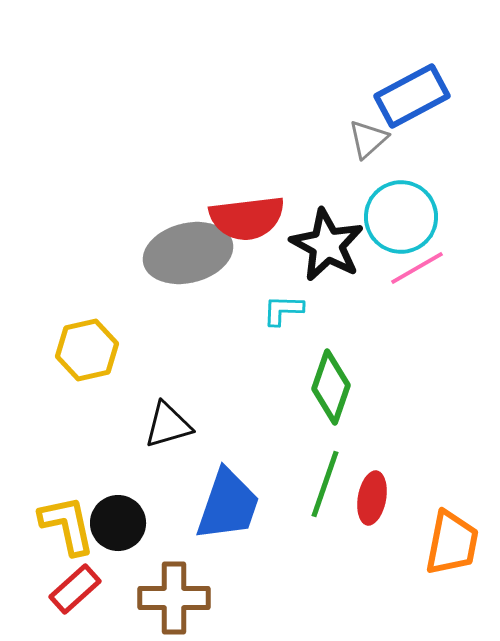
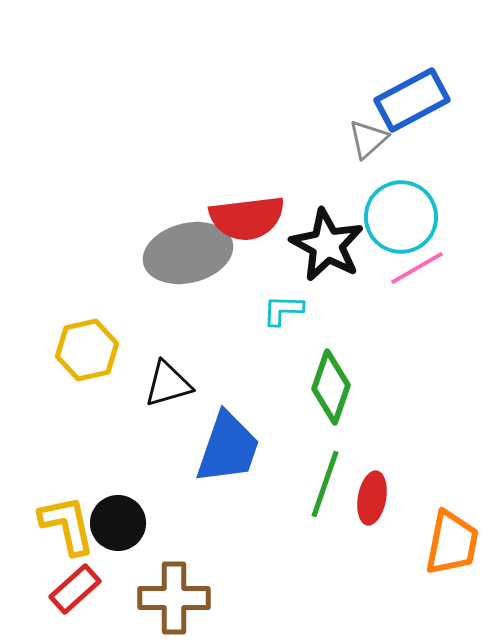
blue rectangle: moved 4 px down
black triangle: moved 41 px up
blue trapezoid: moved 57 px up
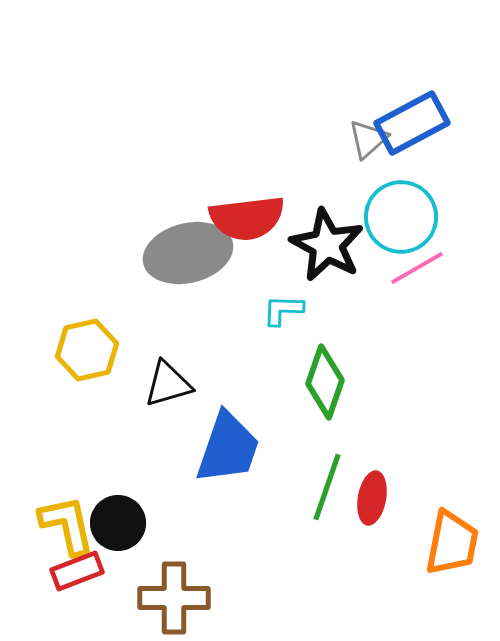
blue rectangle: moved 23 px down
green diamond: moved 6 px left, 5 px up
green line: moved 2 px right, 3 px down
red rectangle: moved 2 px right, 18 px up; rotated 21 degrees clockwise
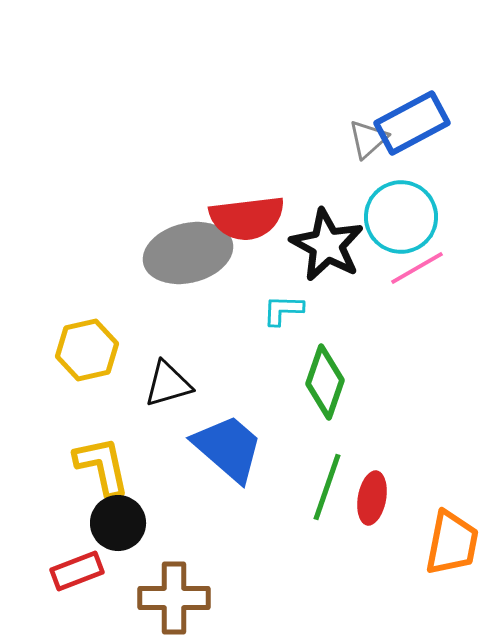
blue trapezoid: rotated 68 degrees counterclockwise
yellow L-shape: moved 35 px right, 59 px up
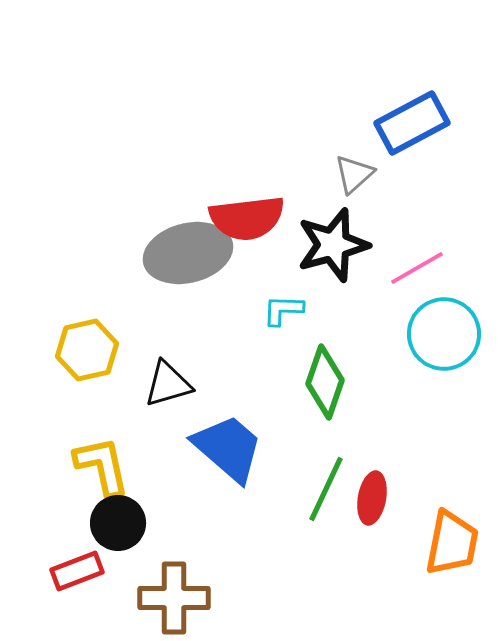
gray triangle: moved 14 px left, 35 px down
cyan circle: moved 43 px right, 117 px down
black star: moved 6 px right; rotated 28 degrees clockwise
green line: moved 1 px left, 2 px down; rotated 6 degrees clockwise
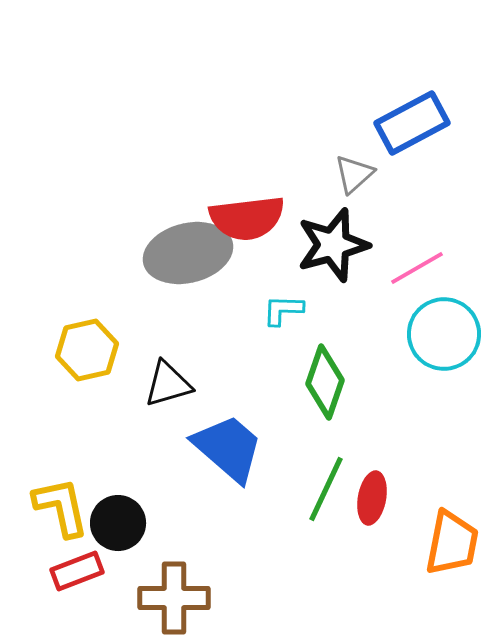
yellow L-shape: moved 41 px left, 41 px down
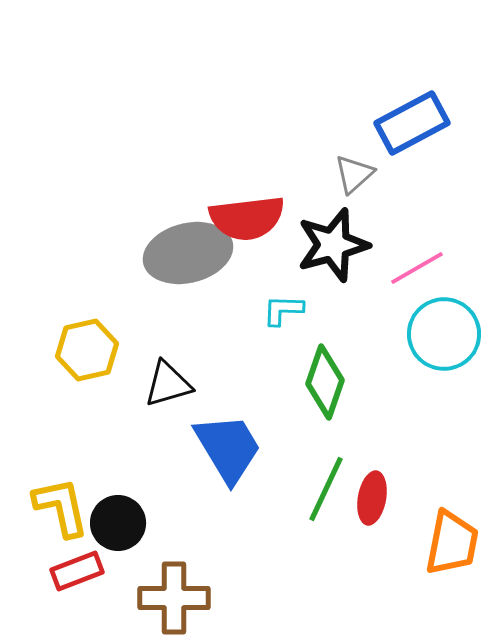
blue trapezoid: rotated 18 degrees clockwise
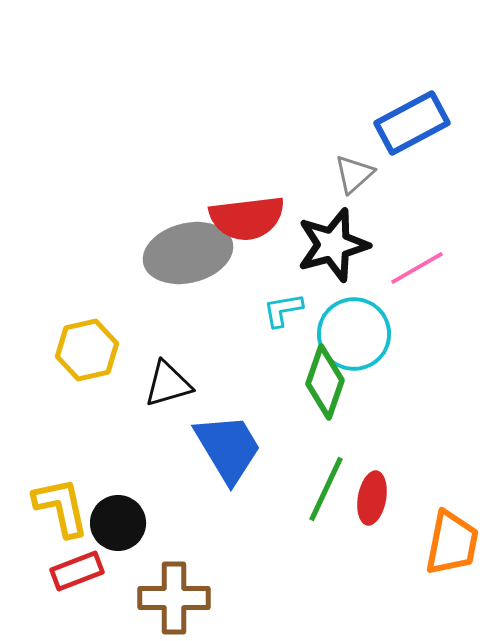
cyan L-shape: rotated 12 degrees counterclockwise
cyan circle: moved 90 px left
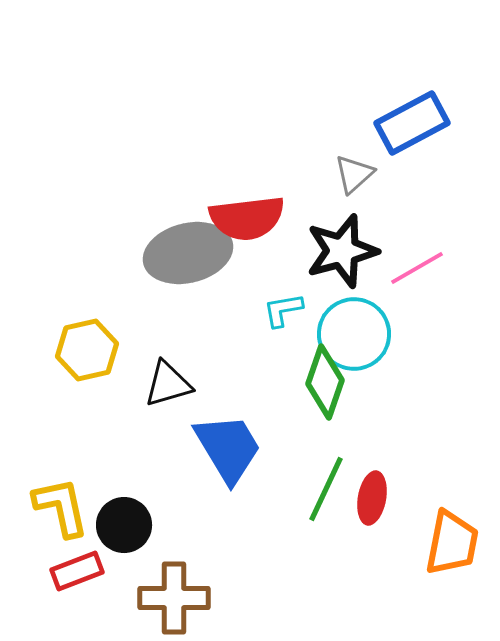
black star: moved 9 px right, 6 px down
black circle: moved 6 px right, 2 px down
